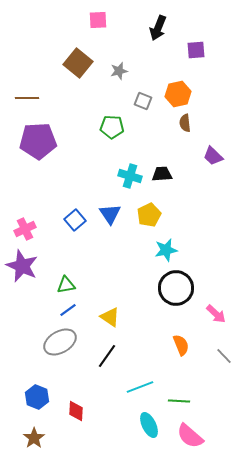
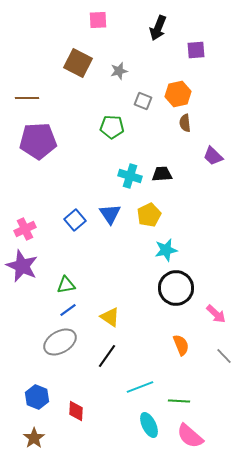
brown square: rotated 12 degrees counterclockwise
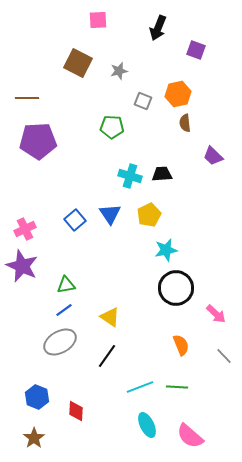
purple square: rotated 24 degrees clockwise
blue line: moved 4 px left
green line: moved 2 px left, 14 px up
cyan ellipse: moved 2 px left
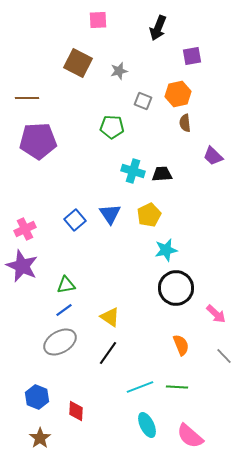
purple square: moved 4 px left, 6 px down; rotated 30 degrees counterclockwise
cyan cross: moved 3 px right, 5 px up
black line: moved 1 px right, 3 px up
brown star: moved 6 px right
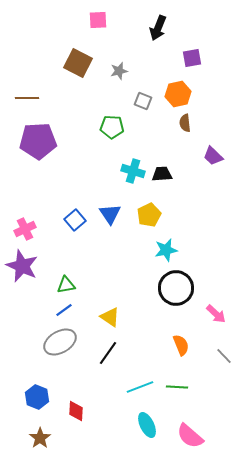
purple square: moved 2 px down
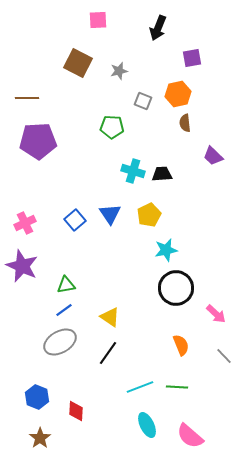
pink cross: moved 6 px up
